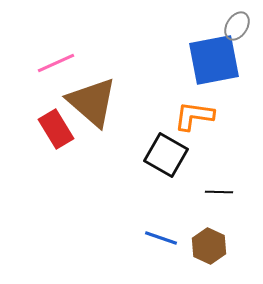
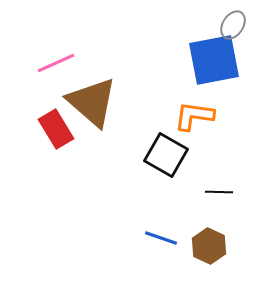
gray ellipse: moved 4 px left, 1 px up
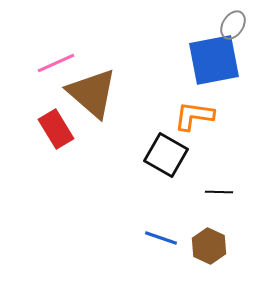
brown triangle: moved 9 px up
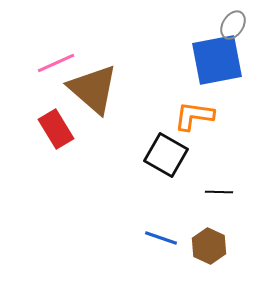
blue square: moved 3 px right
brown triangle: moved 1 px right, 4 px up
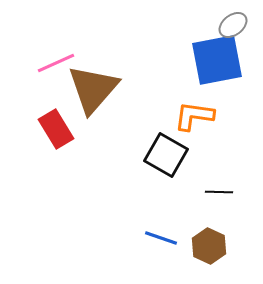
gray ellipse: rotated 20 degrees clockwise
brown triangle: rotated 30 degrees clockwise
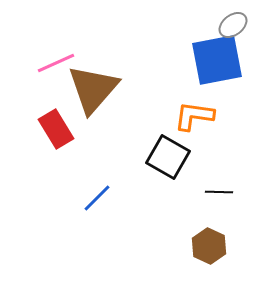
black square: moved 2 px right, 2 px down
blue line: moved 64 px left, 40 px up; rotated 64 degrees counterclockwise
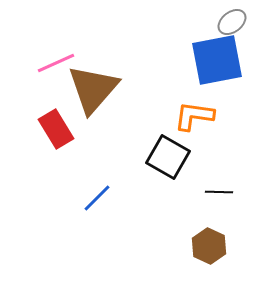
gray ellipse: moved 1 px left, 3 px up
